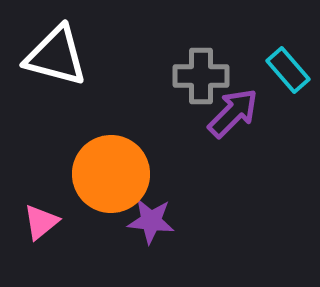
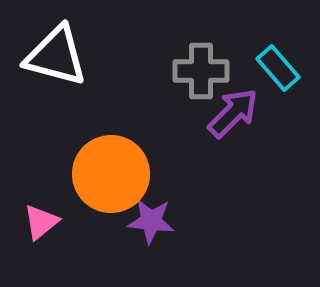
cyan rectangle: moved 10 px left, 2 px up
gray cross: moved 5 px up
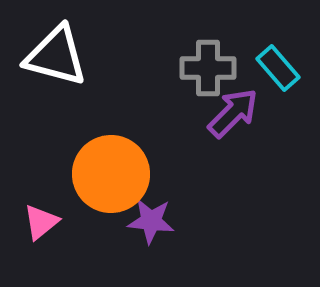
gray cross: moved 7 px right, 3 px up
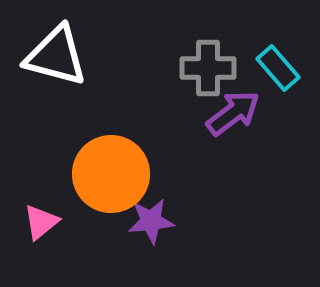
purple arrow: rotated 8 degrees clockwise
purple star: rotated 12 degrees counterclockwise
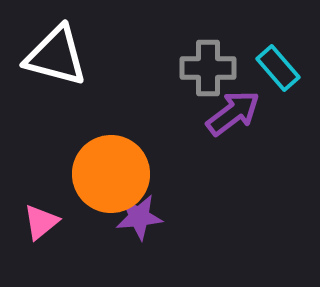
purple star: moved 12 px left, 4 px up
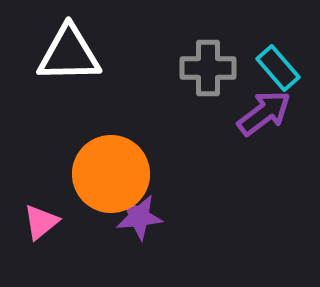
white triangle: moved 13 px right, 2 px up; rotated 16 degrees counterclockwise
purple arrow: moved 31 px right
